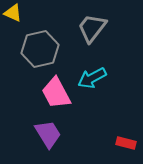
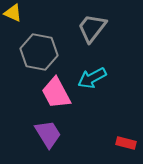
gray hexagon: moved 1 px left, 3 px down; rotated 24 degrees clockwise
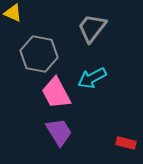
gray hexagon: moved 2 px down
purple trapezoid: moved 11 px right, 2 px up
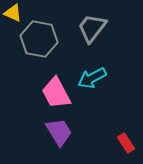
gray hexagon: moved 15 px up
red rectangle: rotated 42 degrees clockwise
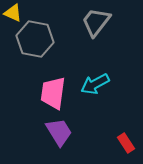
gray trapezoid: moved 4 px right, 6 px up
gray hexagon: moved 4 px left
cyan arrow: moved 3 px right, 6 px down
pink trapezoid: moved 3 px left; rotated 36 degrees clockwise
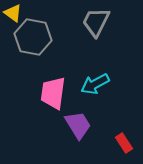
yellow triangle: rotated 12 degrees clockwise
gray trapezoid: rotated 12 degrees counterclockwise
gray hexagon: moved 2 px left, 2 px up
purple trapezoid: moved 19 px right, 7 px up
red rectangle: moved 2 px left
